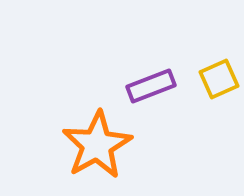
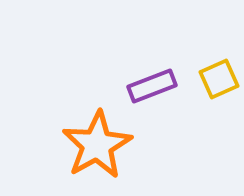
purple rectangle: moved 1 px right
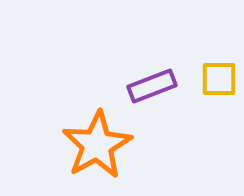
yellow square: rotated 24 degrees clockwise
